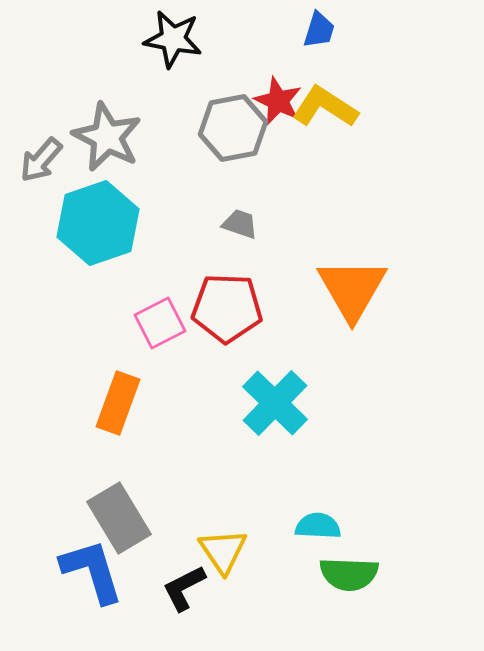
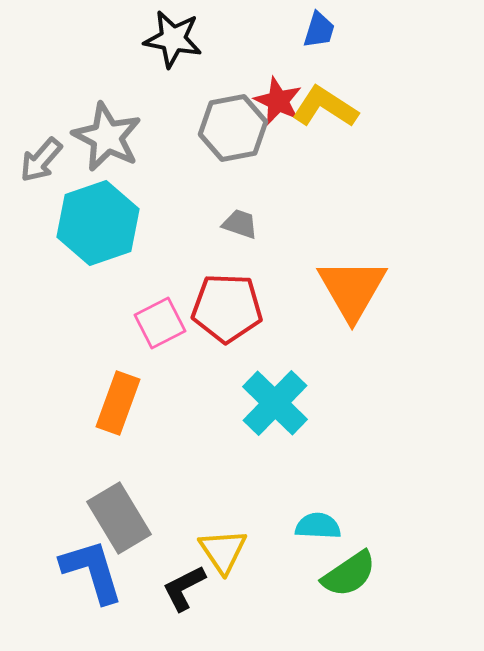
green semicircle: rotated 36 degrees counterclockwise
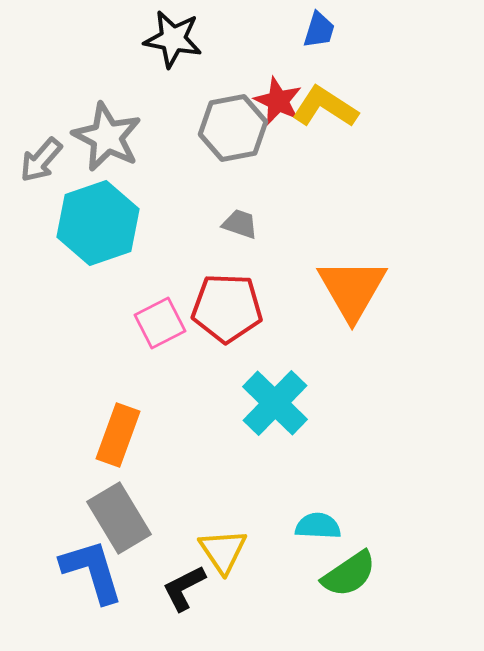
orange rectangle: moved 32 px down
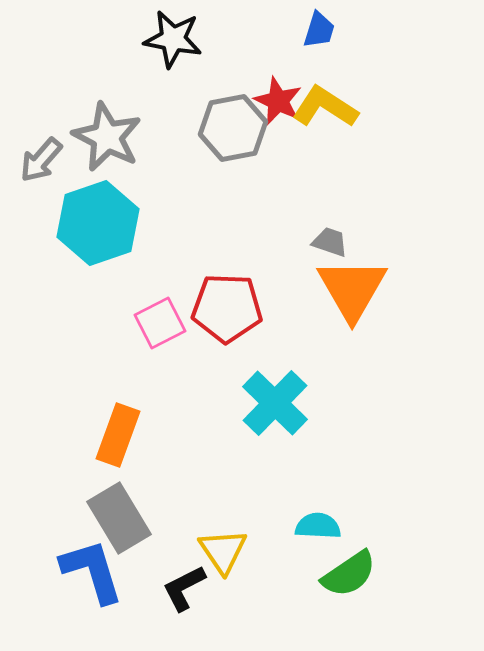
gray trapezoid: moved 90 px right, 18 px down
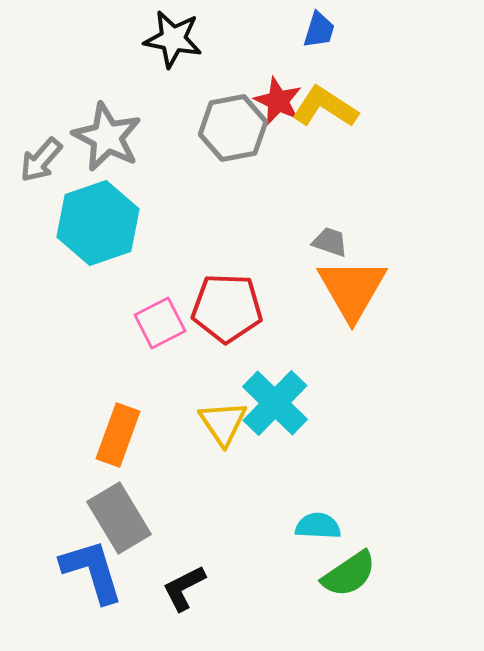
yellow triangle: moved 128 px up
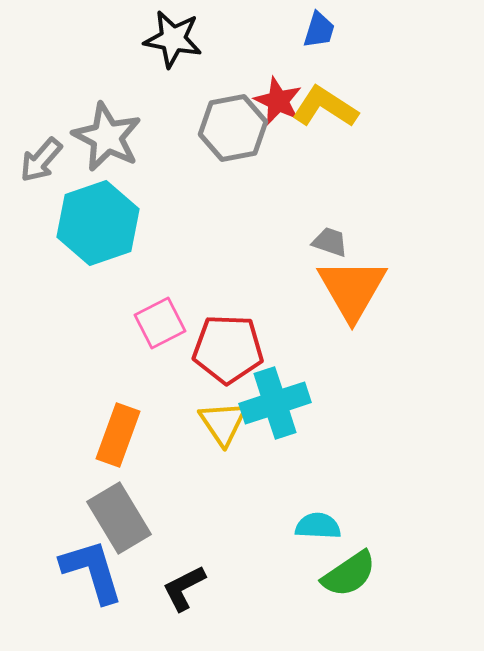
red pentagon: moved 1 px right, 41 px down
cyan cross: rotated 28 degrees clockwise
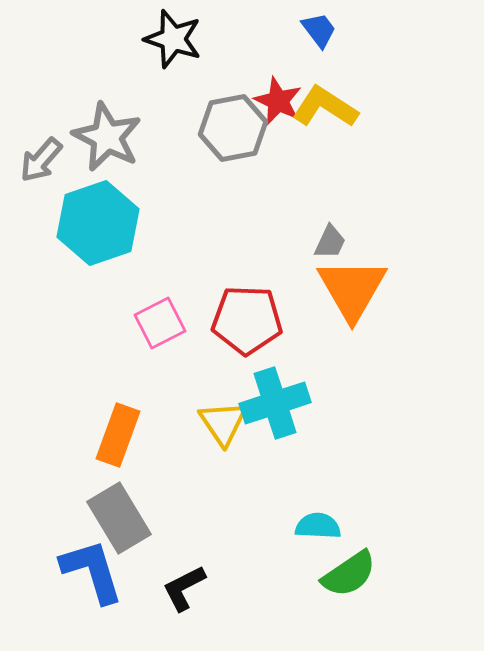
blue trapezoid: rotated 54 degrees counterclockwise
black star: rotated 8 degrees clockwise
gray trapezoid: rotated 96 degrees clockwise
red pentagon: moved 19 px right, 29 px up
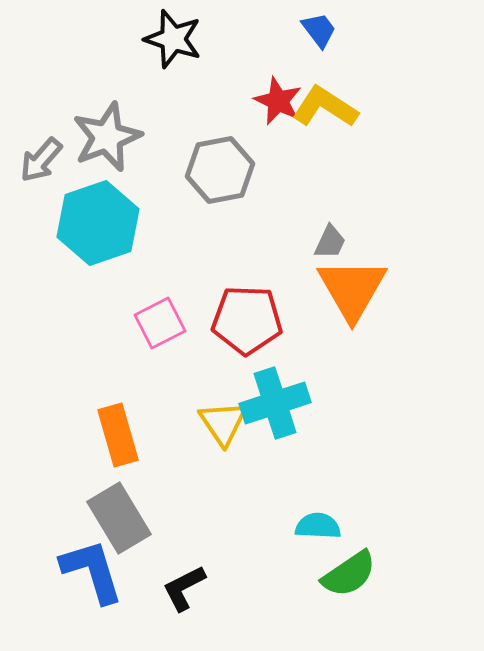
gray hexagon: moved 13 px left, 42 px down
gray star: rotated 24 degrees clockwise
orange rectangle: rotated 36 degrees counterclockwise
